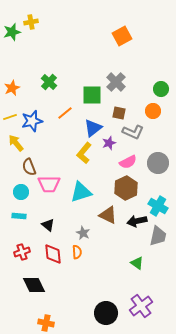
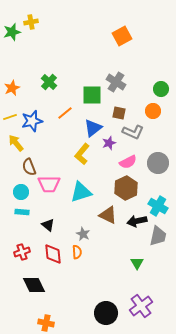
gray cross: rotated 12 degrees counterclockwise
yellow L-shape: moved 2 px left, 1 px down
cyan rectangle: moved 3 px right, 4 px up
gray star: moved 1 px down
green triangle: rotated 24 degrees clockwise
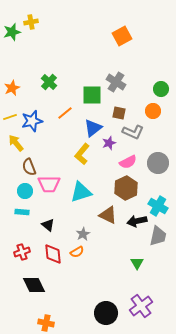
cyan circle: moved 4 px right, 1 px up
gray star: rotated 16 degrees clockwise
orange semicircle: rotated 64 degrees clockwise
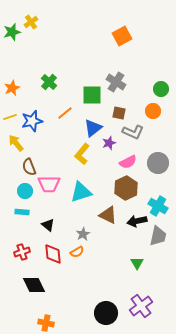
yellow cross: rotated 24 degrees counterclockwise
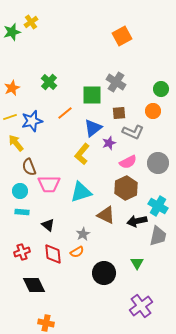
brown square: rotated 16 degrees counterclockwise
cyan circle: moved 5 px left
brown triangle: moved 2 px left
black circle: moved 2 px left, 40 px up
